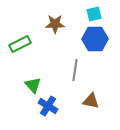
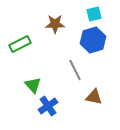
blue hexagon: moved 2 px left, 1 px down; rotated 15 degrees counterclockwise
gray line: rotated 35 degrees counterclockwise
brown triangle: moved 3 px right, 4 px up
blue cross: rotated 24 degrees clockwise
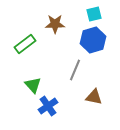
green rectangle: moved 5 px right; rotated 10 degrees counterclockwise
gray line: rotated 50 degrees clockwise
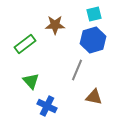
brown star: moved 1 px down
gray line: moved 2 px right
green triangle: moved 2 px left, 4 px up
blue cross: moved 1 px left; rotated 30 degrees counterclockwise
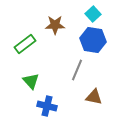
cyan square: moved 1 px left; rotated 28 degrees counterclockwise
blue hexagon: rotated 25 degrees clockwise
blue cross: rotated 12 degrees counterclockwise
